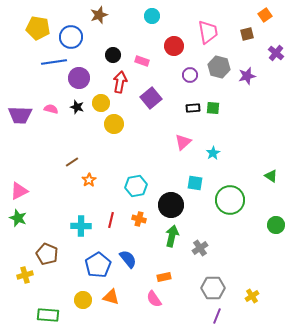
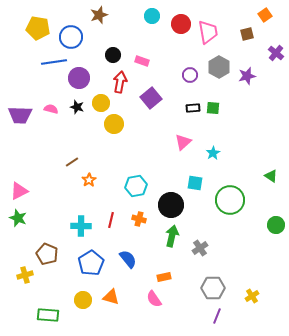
red circle at (174, 46): moved 7 px right, 22 px up
gray hexagon at (219, 67): rotated 15 degrees clockwise
blue pentagon at (98, 265): moved 7 px left, 2 px up
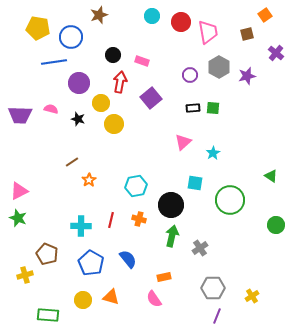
red circle at (181, 24): moved 2 px up
purple circle at (79, 78): moved 5 px down
black star at (77, 107): moved 1 px right, 12 px down
blue pentagon at (91, 263): rotated 10 degrees counterclockwise
